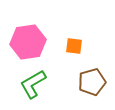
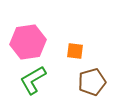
orange square: moved 1 px right, 5 px down
green L-shape: moved 4 px up
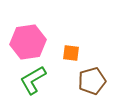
orange square: moved 4 px left, 2 px down
brown pentagon: moved 1 px up
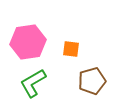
orange square: moved 4 px up
green L-shape: moved 3 px down
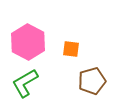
pink hexagon: rotated 24 degrees counterclockwise
green L-shape: moved 8 px left
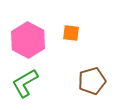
pink hexagon: moved 2 px up
orange square: moved 16 px up
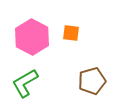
pink hexagon: moved 4 px right, 3 px up
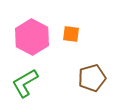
orange square: moved 1 px down
brown pentagon: moved 3 px up
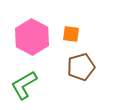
brown pentagon: moved 11 px left, 11 px up
green L-shape: moved 1 px left, 2 px down
